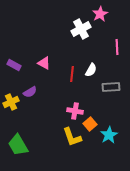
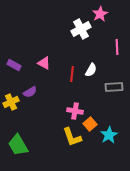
gray rectangle: moved 3 px right
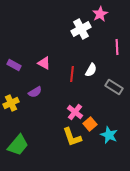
gray rectangle: rotated 36 degrees clockwise
purple semicircle: moved 5 px right
yellow cross: moved 1 px down
pink cross: moved 1 px down; rotated 28 degrees clockwise
cyan star: rotated 18 degrees counterclockwise
green trapezoid: rotated 110 degrees counterclockwise
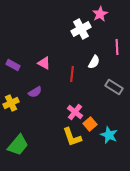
purple rectangle: moved 1 px left
white semicircle: moved 3 px right, 8 px up
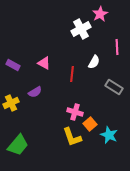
pink cross: rotated 21 degrees counterclockwise
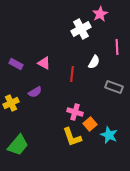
purple rectangle: moved 3 px right, 1 px up
gray rectangle: rotated 12 degrees counterclockwise
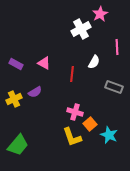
yellow cross: moved 3 px right, 4 px up
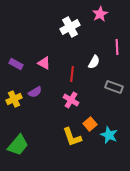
white cross: moved 11 px left, 2 px up
pink cross: moved 4 px left, 12 px up; rotated 14 degrees clockwise
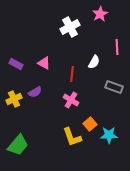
cyan star: rotated 24 degrees counterclockwise
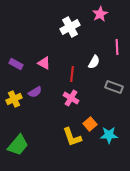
pink cross: moved 2 px up
